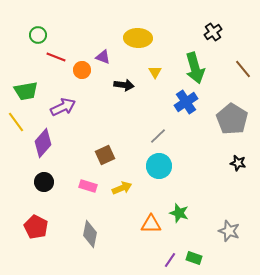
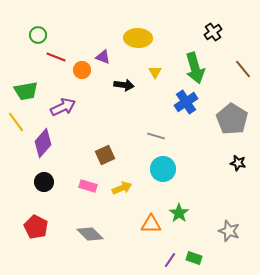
gray line: moved 2 px left; rotated 60 degrees clockwise
cyan circle: moved 4 px right, 3 px down
green star: rotated 18 degrees clockwise
gray diamond: rotated 56 degrees counterclockwise
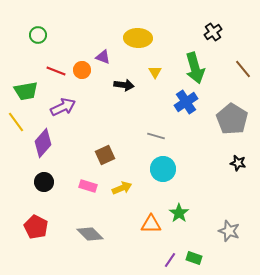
red line: moved 14 px down
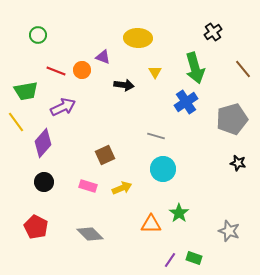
gray pentagon: rotated 24 degrees clockwise
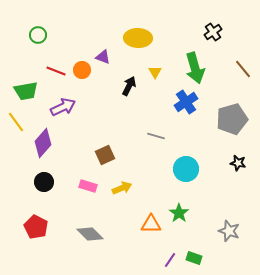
black arrow: moved 5 px right, 1 px down; rotated 72 degrees counterclockwise
cyan circle: moved 23 px right
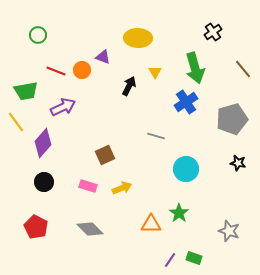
gray diamond: moved 5 px up
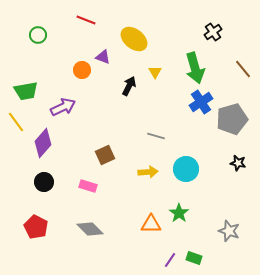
yellow ellipse: moved 4 px left, 1 px down; rotated 36 degrees clockwise
red line: moved 30 px right, 51 px up
blue cross: moved 15 px right
yellow arrow: moved 26 px right, 16 px up; rotated 18 degrees clockwise
